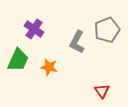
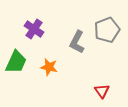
green trapezoid: moved 2 px left, 2 px down
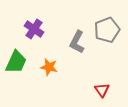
red triangle: moved 1 px up
